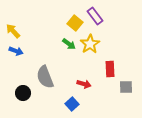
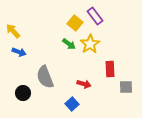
blue arrow: moved 3 px right, 1 px down
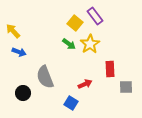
red arrow: moved 1 px right; rotated 40 degrees counterclockwise
blue square: moved 1 px left, 1 px up; rotated 16 degrees counterclockwise
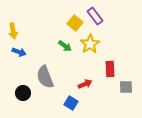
yellow arrow: rotated 147 degrees counterclockwise
green arrow: moved 4 px left, 2 px down
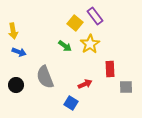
black circle: moved 7 px left, 8 px up
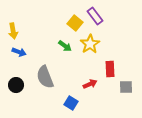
red arrow: moved 5 px right
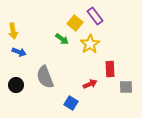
green arrow: moved 3 px left, 7 px up
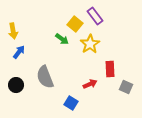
yellow square: moved 1 px down
blue arrow: rotated 72 degrees counterclockwise
gray square: rotated 24 degrees clockwise
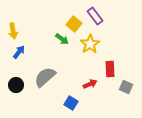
yellow square: moved 1 px left
gray semicircle: rotated 70 degrees clockwise
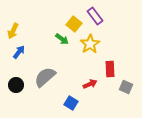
yellow arrow: rotated 35 degrees clockwise
